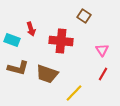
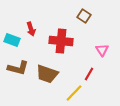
red line: moved 14 px left
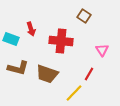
cyan rectangle: moved 1 px left, 1 px up
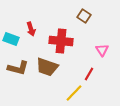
brown trapezoid: moved 7 px up
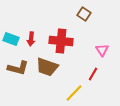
brown square: moved 2 px up
red arrow: moved 10 px down; rotated 24 degrees clockwise
red line: moved 4 px right
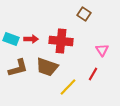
red arrow: rotated 96 degrees counterclockwise
brown L-shape: rotated 30 degrees counterclockwise
yellow line: moved 6 px left, 6 px up
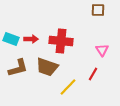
brown square: moved 14 px right, 4 px up; rotated 32 degrees counterclockwise
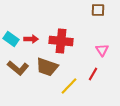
cyan rectangle: rotated 14 degrees clockwise
brown L-shape: rotated 55 degrees clockwise
yellow line: moved 1 px right, 1 px up
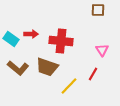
red arrow: moved 5 px up
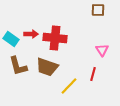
red cross: moved 6 px left, 3 px up
brown L-shape: moved 2 px up; rotated 35 degrees clockwise
red line: rotated 16 degrees counterclockwise
